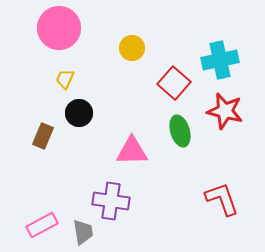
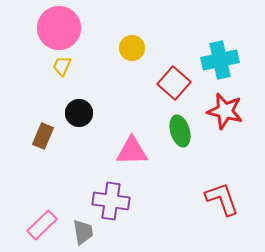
yellow trapezoid: moved 3 px left, 13 px up
pink rectangle: rotated 16 degrees counterclockwise
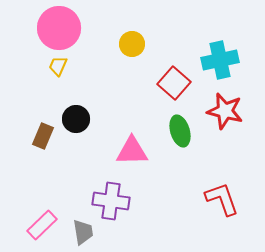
yellow circle: moved 4 px up
yellow trapezoid: moved 4 px left
black circle: moved 3 px left, 6 px down
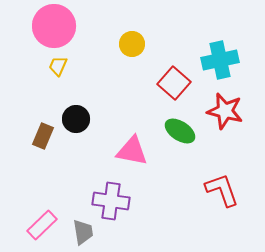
pink circle: moved 5 px left, 2 px up
green ellipse: rotated 40 degrees counterclockwise
pink triangle: rotated 12 degrees clockwise
red L-shape: moved 9 px up
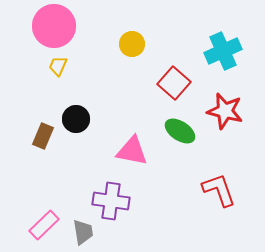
cyan cross: moved 3 px right, 9 px up; rotated 12 degrees counterclockwise
red L-shape: moved 3 px left
pink rectangle: moved 2 px right
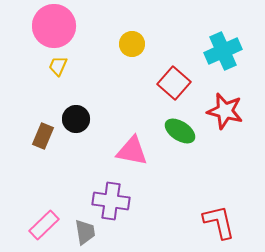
red L-shape: moved 32 px down; rotated 6 degrees clockwise
gray trapezoid: moved 2 px right
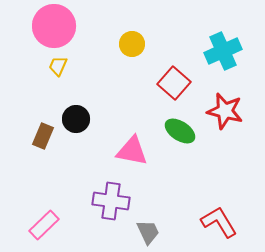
red L-shape: rotated 18 degrees counterclockwise
gray trapezoid: moved 63 px right; rotated 16 degrees counterclockwise
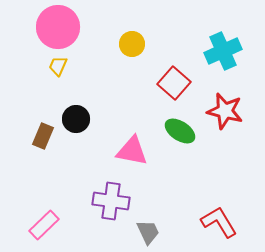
pink circle: moved 4 px right, 1 px down
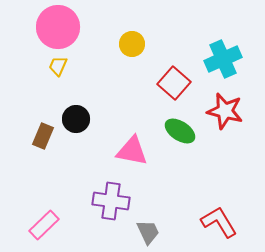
cyan cross: moved 8 px down
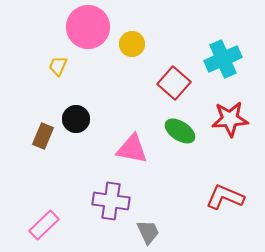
pink circle: moved 30 px right
red star: moved 5 px right, 8 px down; rotated 18 degrees counterclockwise
pink triangle: moved 2 px up
red L-shape: moved 6 px right, 25 px up; rotated 36 degrees counterclockwise
